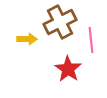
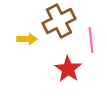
brown cross: moved 1 px left, 1 px up
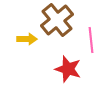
brown cross: moved 2 px left, 1 px up; rotated 12 degrees counterclockwise
red star: rotated 16 degrees counterclockwise
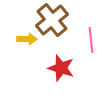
brown cross: moved 5 px left
red star: moved 7 px left, 1 px up
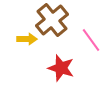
pink line: rotated 30 degrees counterclockwise
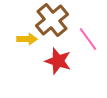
pink line: moved 3 px left, 1 px up
red star: moved 3 px left, 7 px up
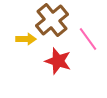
yellow arrow: moved 1 px left
